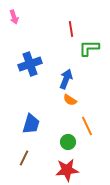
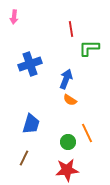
pink arrow: rotated 24 degrees clockwise
orange line: moved 7 px down
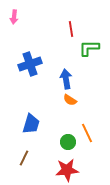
blue arrow: rotated 30 degrees counterclockwise
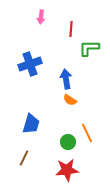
pink arrow: moved 27 px right
red line: rotated 14 degrees clockwise
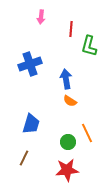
green L-shape: moved 2 px up; rotated 75 degrees counterclockwise
orange semicircle: moved 1 px down
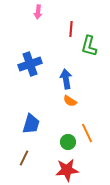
pink arrow: moved 3 px left, 5 px up
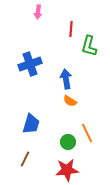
brown line: moved 1 px right, 1 px down
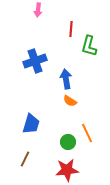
pink arrow: moved 2 px up
blue cross: moved 5 px right, 3 px up
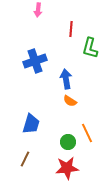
green L-shape: moved 1 px right, 2 px down
red star: moved 2 px up
